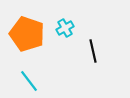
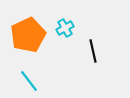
orange pentagon: moved 1 px right, 1 px down; rotated 28 degrees clockwise
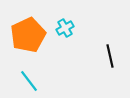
black line: moved 17 px right, 5 px down
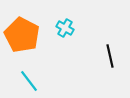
cyan cross: rotated 30 degrees counterclockwise
orange pentagon: moved 6 px left; rotated 20 degrees counterclockwise
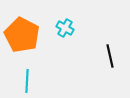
cyan line: moved 2 px left; rotated 40 degrees clockwise
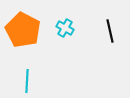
orange pentagon: moved 1 px right, 5 px up
black line: moved 25 px up
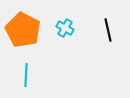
black line: moved 2 px left, 1 px up
cyan line: moved 1 px left, 6 px up
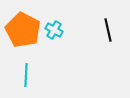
cyan cross: moved 11 px left, 2 px down
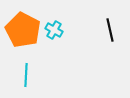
black line: moved 2 px right
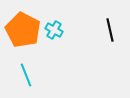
cyan line: rotated 25 degrees counterclockwise
